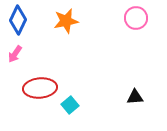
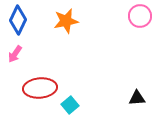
pink circle: moved 4 px right, 2 px up
black triangle: moved 2 px right, 1 px down
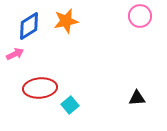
blue diamond: moved 11 px right, 6 px down; rotated 32 degrees clockwise
pink arrow: rotated 150 degrees counterclockwise
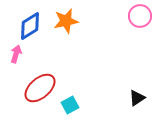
blue diamond: moved 1 px right
pink arrow: moved 1 px right; rotated 48 degrees counterclockwise
red ellipse: rotated 36 degrees counterclockwise
black triangle: rotated 30 degrees counterclockwise
cyan square: rotated 12 degrees clockwise
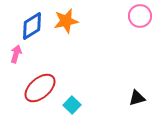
blue diamond: moved 2 px right
black triangle: rotated 18 degrees clockwise
cyan square: moved 2 px right; rotated 18 degrees counterclockwise
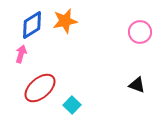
pink circle: moved 16 px down
orange star: moved 1 px left
blue diamond: moved 1 px up
pink arrow: moved 5 px right
black triangle: moved 13 px up; rotated 36 degrees clockwise
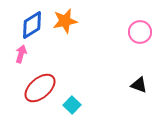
black triangle: moved 2 px right
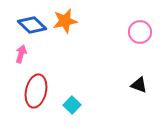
blue diamond: rotated 76 degrees clockwise
red ellipse: moved 4 px left, 3 px down; rotated 36 degrees counterclockwise
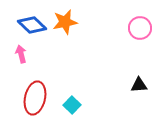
orange star: moved 1 px down
pink circle: moved 4 px up
pink arrow: rotated 30 degrees counterclockwise
black triangle: rotated 24 degrees counterclockwise
red ellipse: moved 1 px left, 7 px down
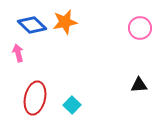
pink arrow: moved 3 px left, 1 px up
